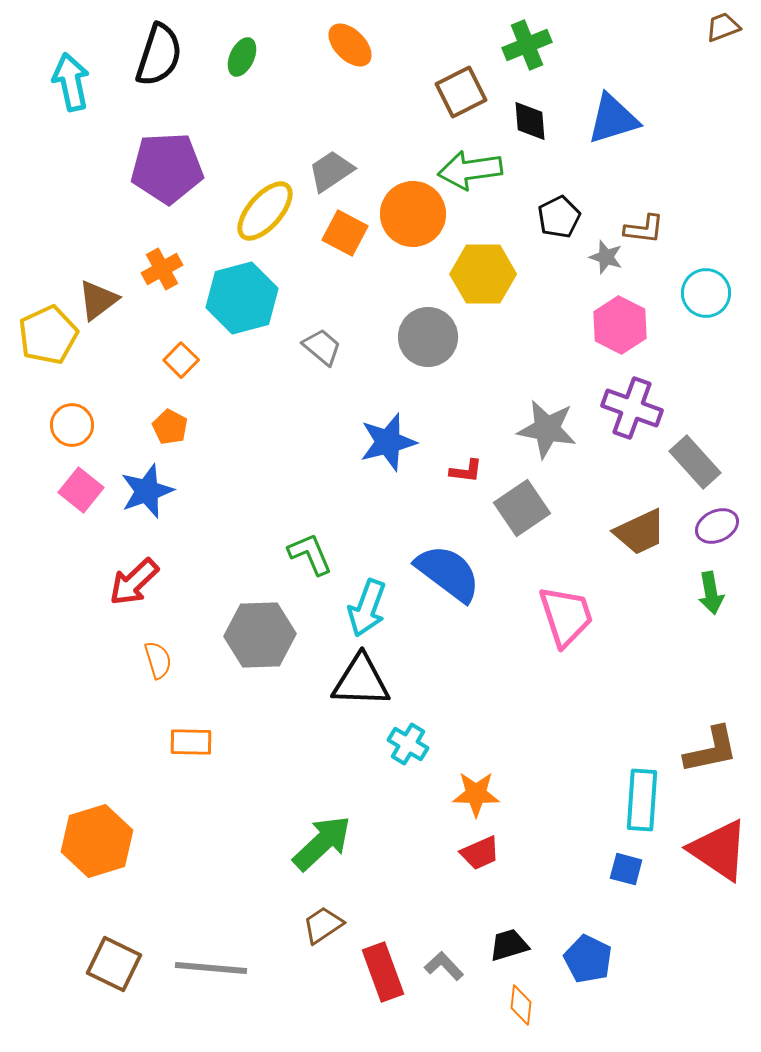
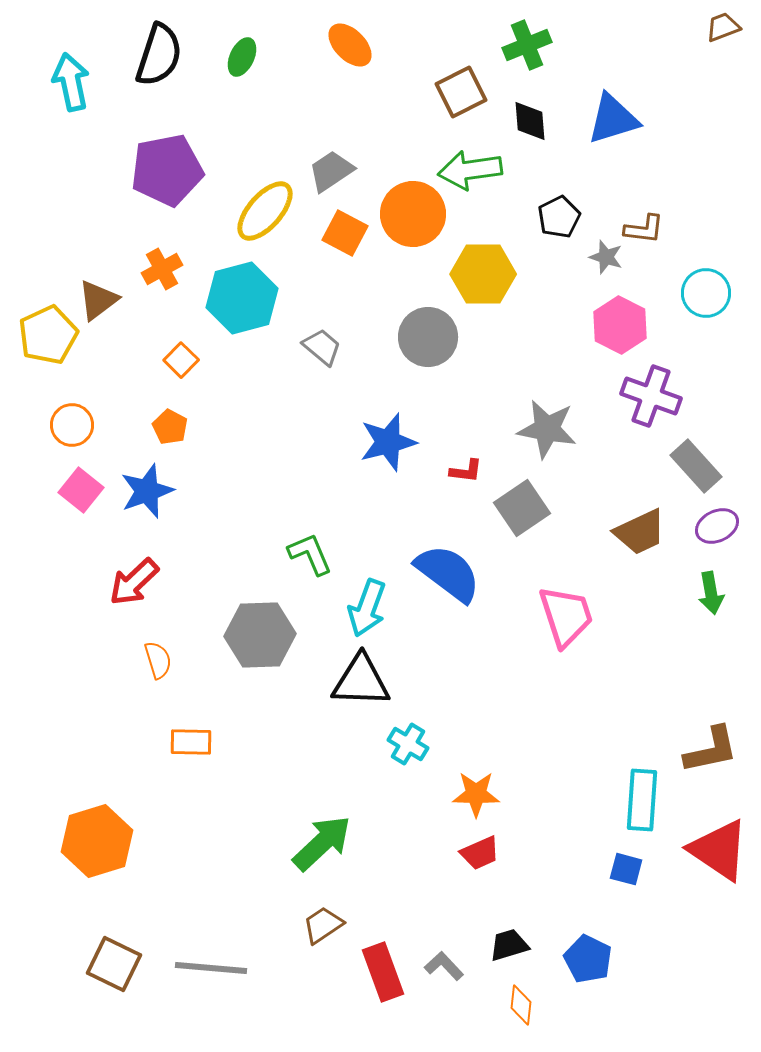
purple pentagon at (167, 168): moved 2 px down; rotated 8 degrees counterclockwise
purple cross at (632, 408): moved 19 px right, 12 px up
gray rectangle at (695, 462): moved 1 px right, 4 px down
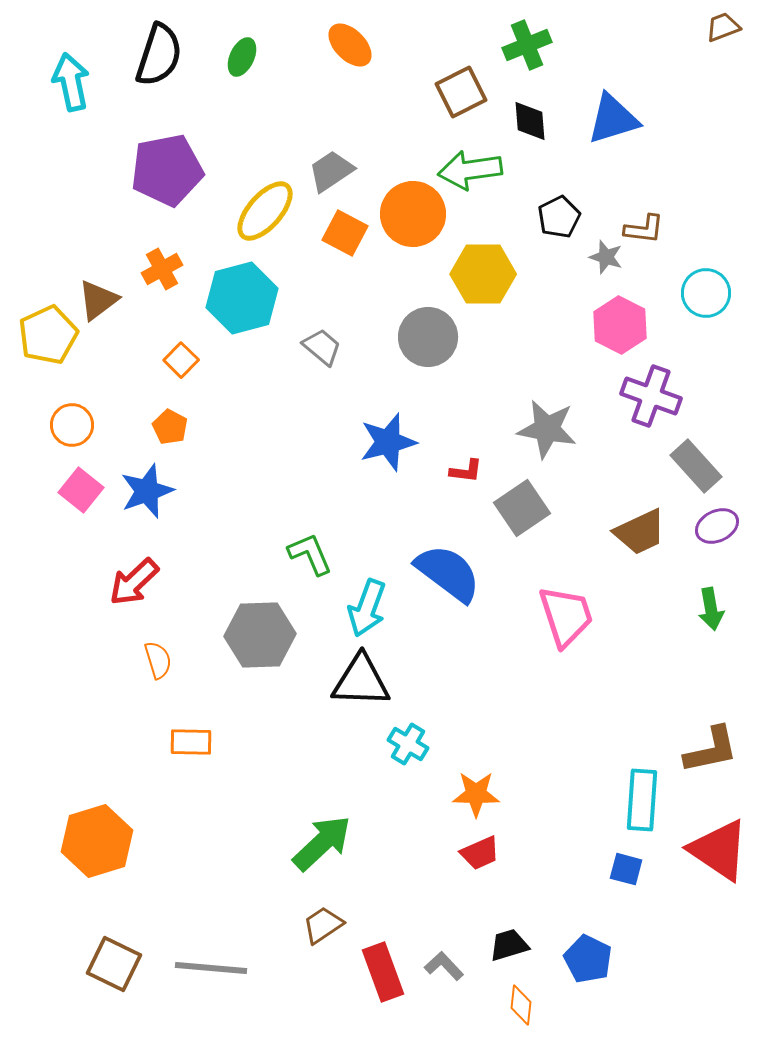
green arrow at (711, 593): moved 16 px down
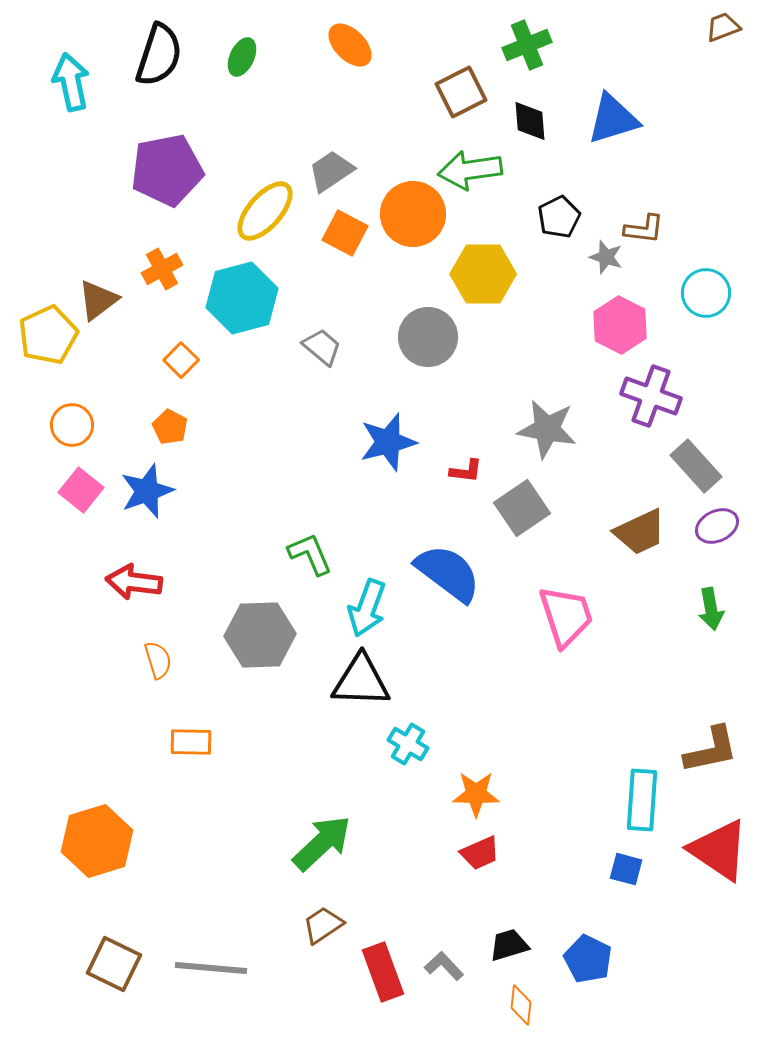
red arrow at (134, 582): rotated 50 degrees clockwise
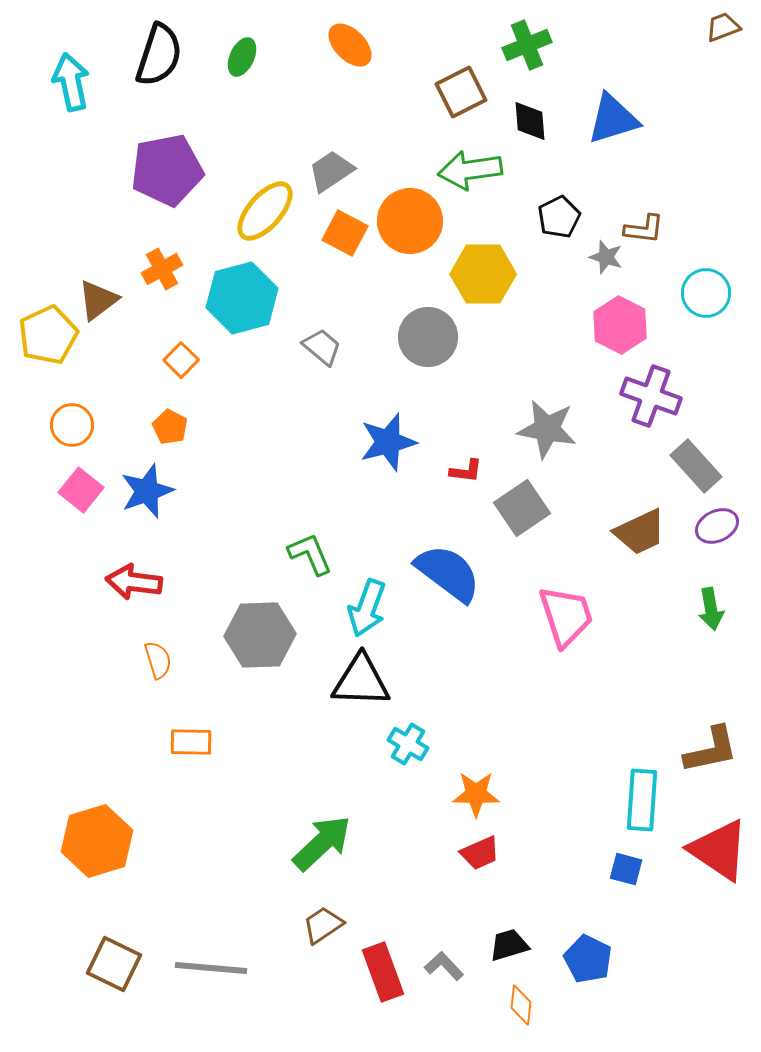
orange circle at (413, 214): moved 3 px left, 7 px down
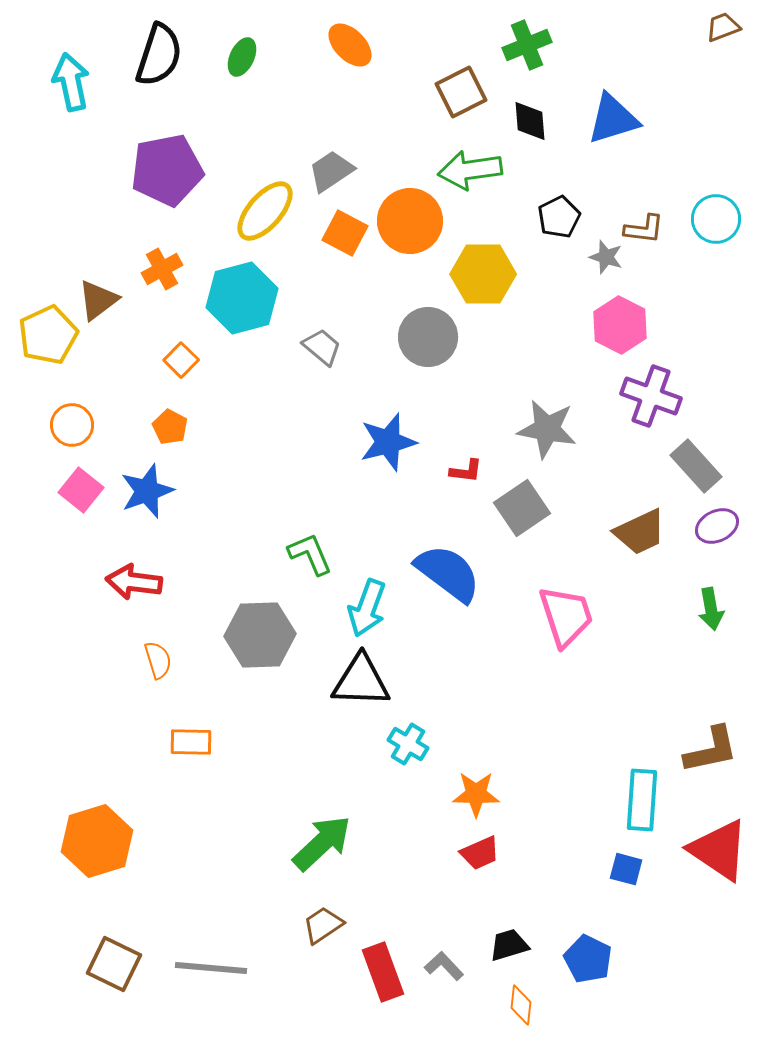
cyan circle at (706, 293): moved 10 px right, 74 px up
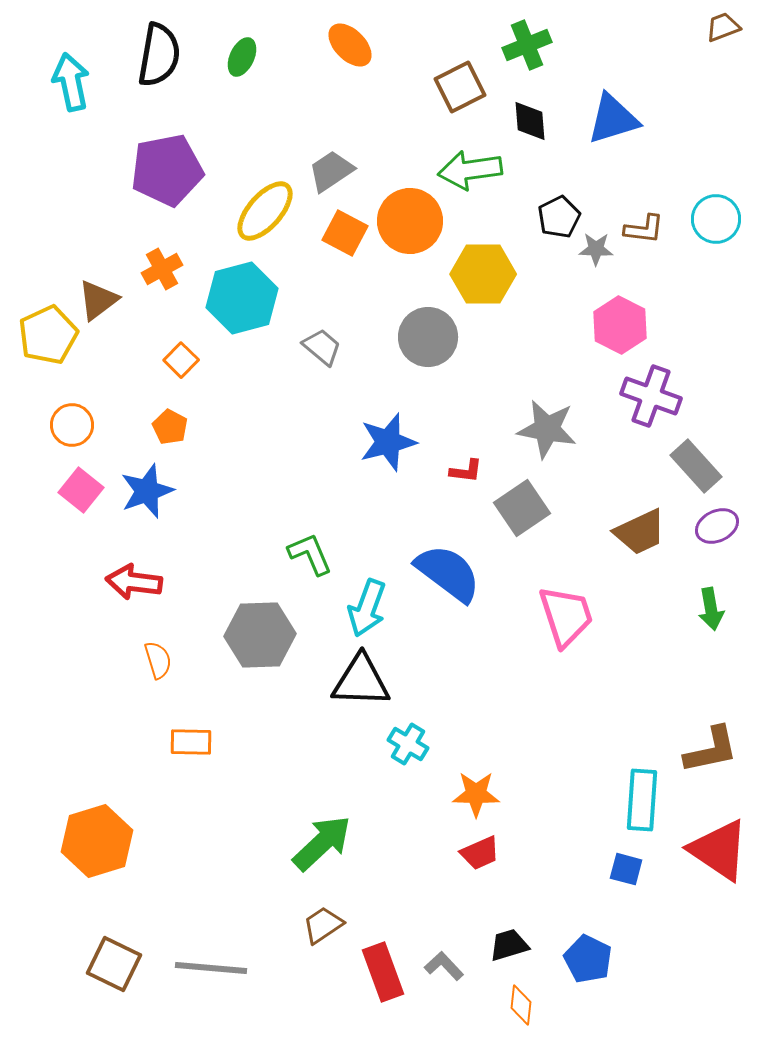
black semicircle at (159, 55): rotated 8 degrees counterclockwise
brown square at (461, 92): moved 1 px left, 5 px up
gray star at (606, 257): moved 10 px left, 8 px up; rotated 16 degrees counterclockwise
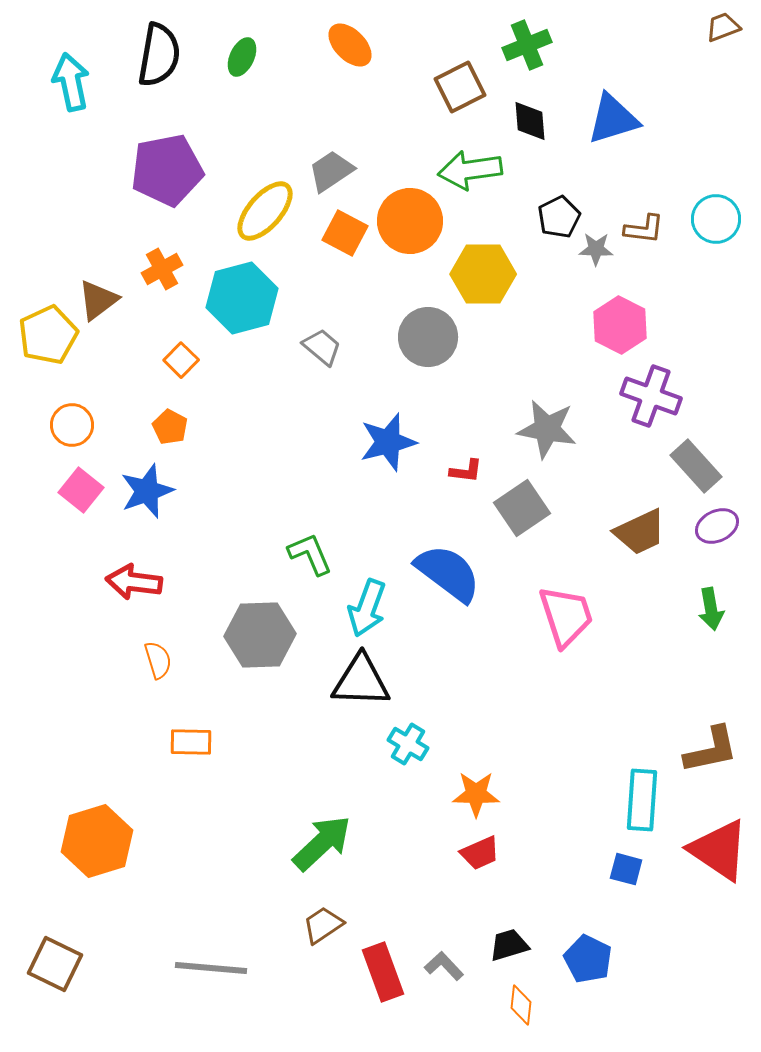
brown square at (114, 964): moved 59 px left
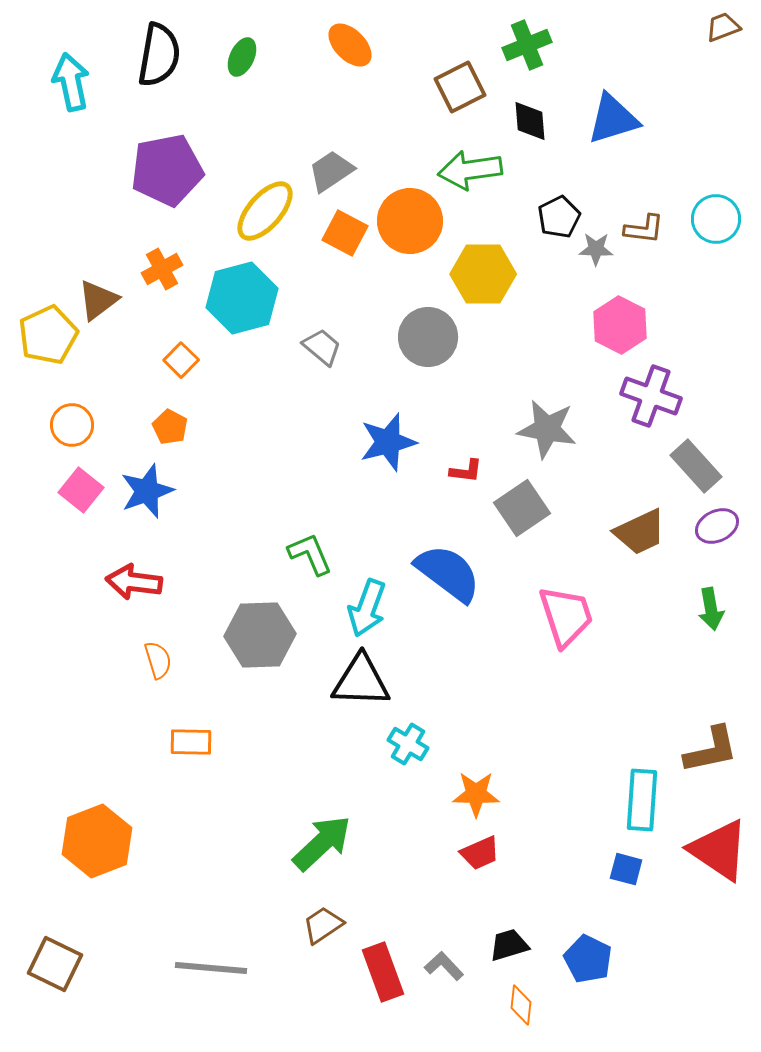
orange hexagon at (97, 841): rotated 4 degrees counterclockwise
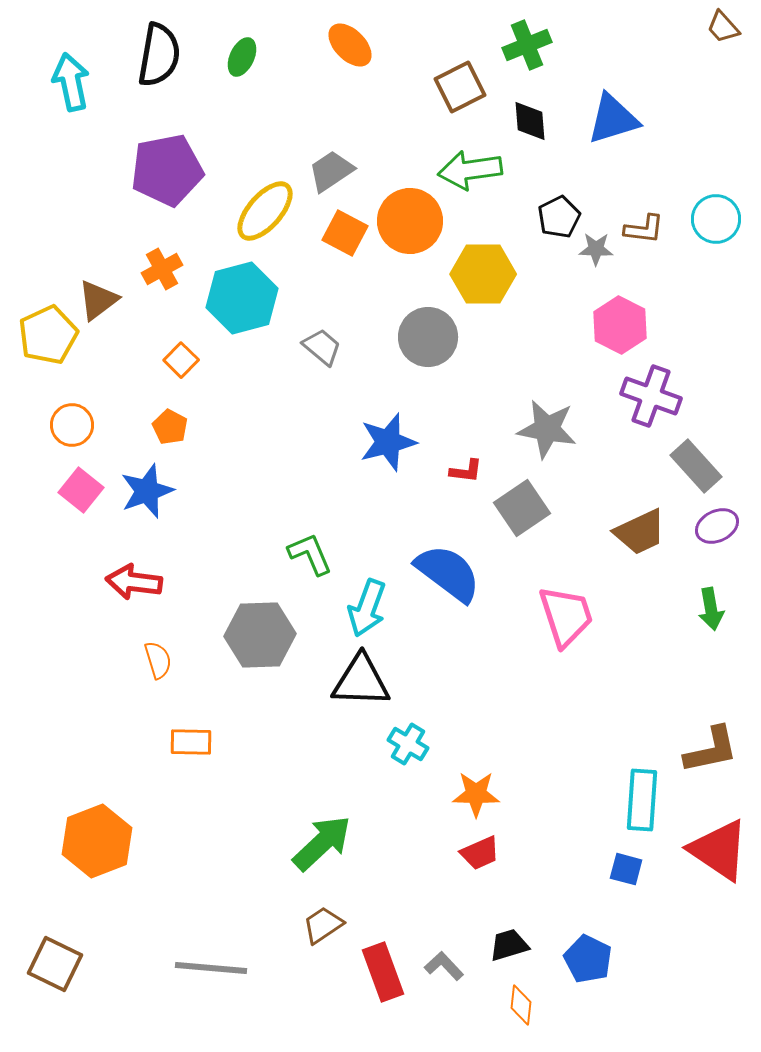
brown trapezoid at (723, 27): rotated 111 degrees counterclockwise
